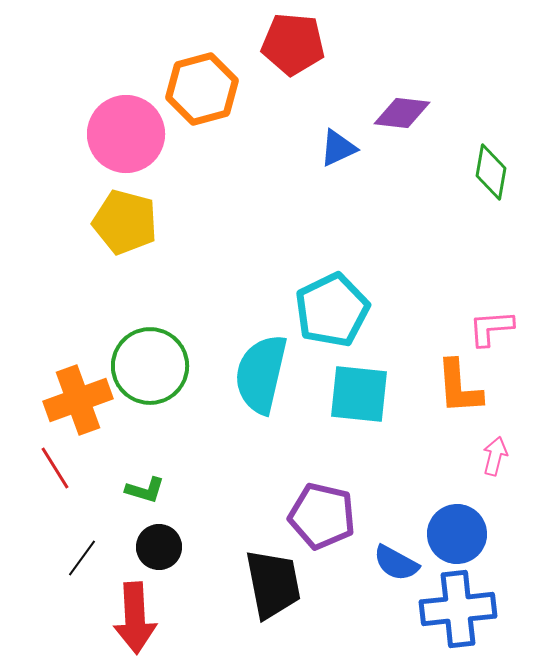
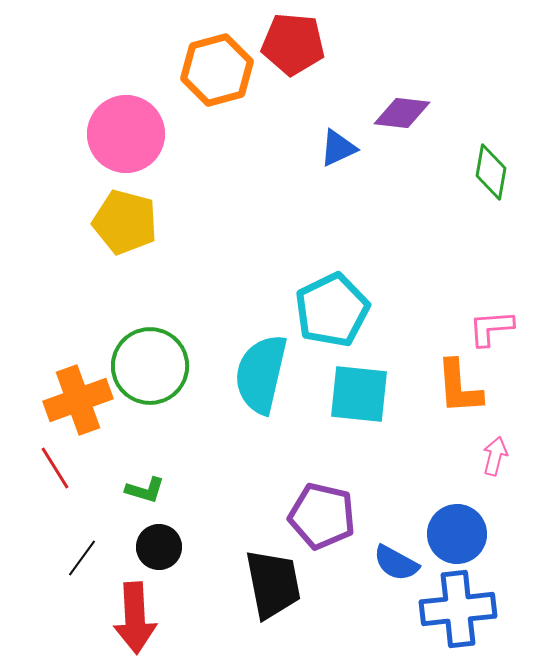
orange hexagon: moved 15 px right, 19 px up
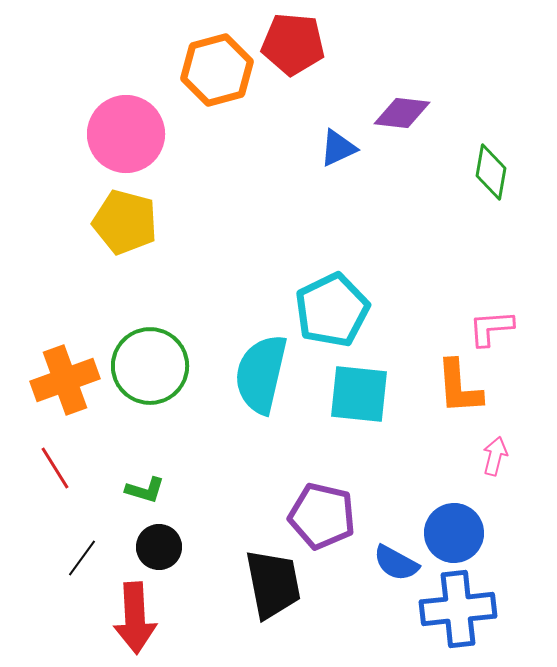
orange cross: moved 13 px left, 20 px up
blue circle: moved 3 px left, 1 px up
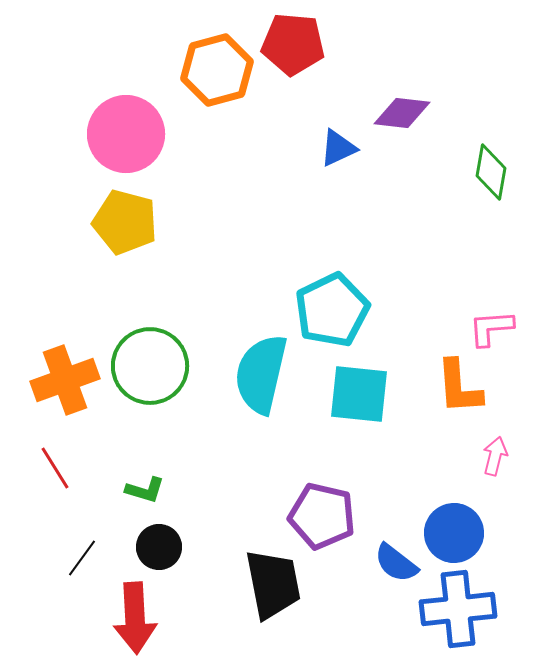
blue semicircle: rotated 9 degrees clockwise
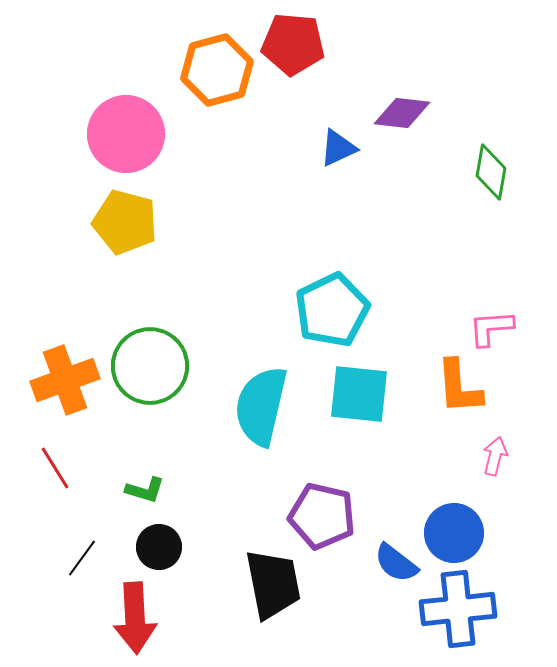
cyan semicircle: moved 32 px down
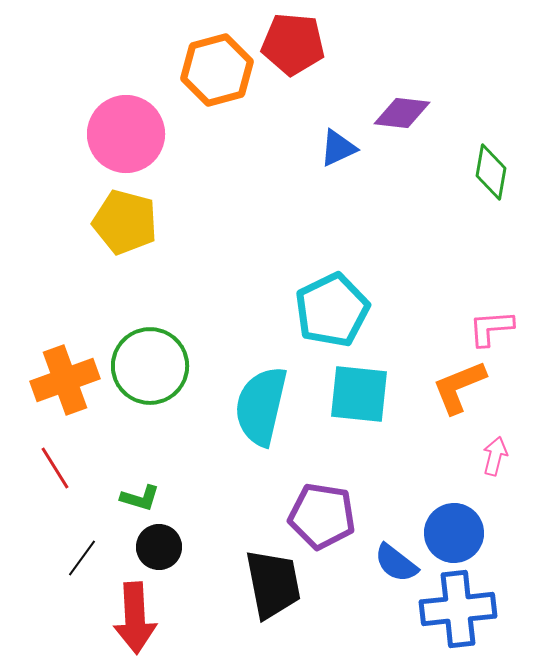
orange L-shape: rotated 72 degrees clockwise
green L-shape: moved 5 px left, 8 px down
purple pentagon: rotated 4 degrees counterclockwise
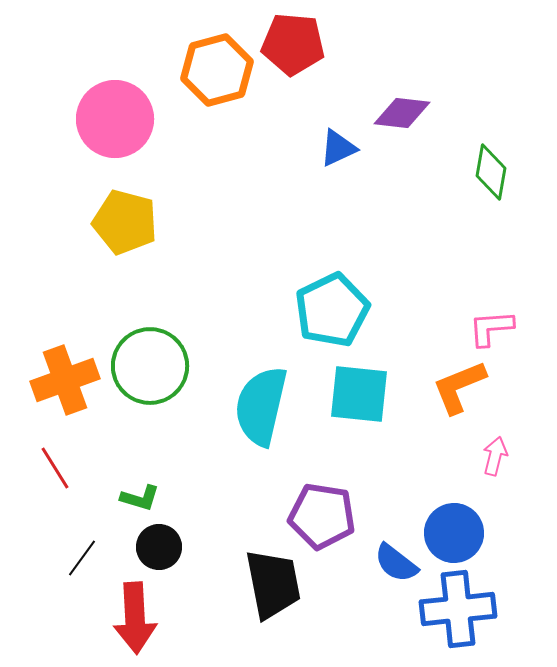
pink circle: moved 11 px left, 15 px up
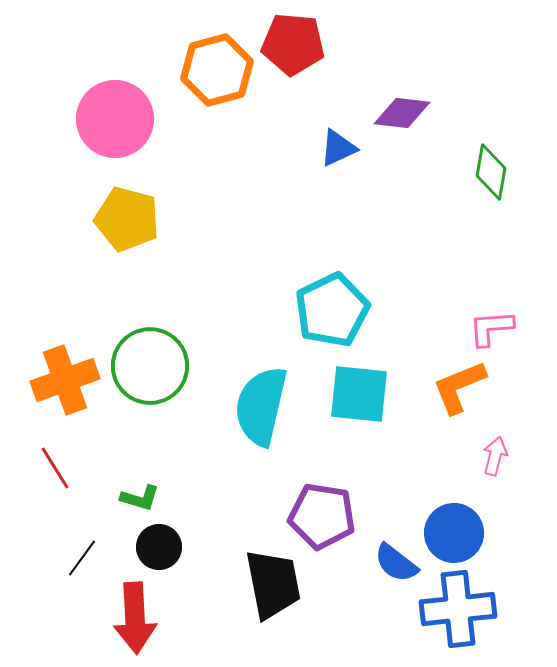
yellow pentagon: moved 2 px right, 3 px up
